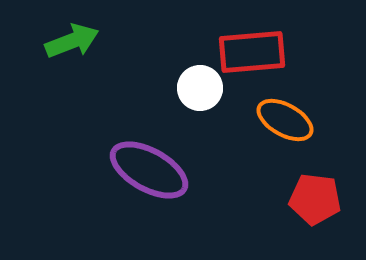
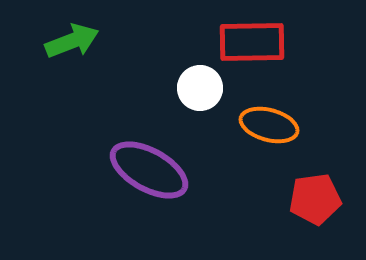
red rectangle: moved 10 px up; rotated 4 degrees clockwise
orange ellipse: moved 16 px left, 5 px down; rotated 14 degrees counterclockwise
red pentagon: rotated 15 degrees counterclockwise
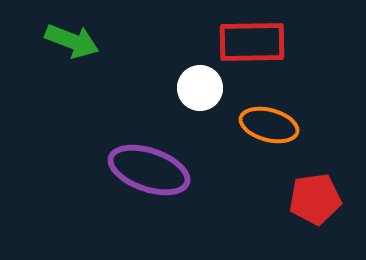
green arrow: rotated 42 degrees clockwise
purple ellipse: rotated 10 degrees counterclockwise
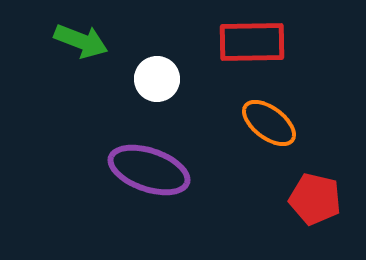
green arrow: moved 9 px right
white circle: moved 43 px left, 9 px up
orange ellipse: moved 2 px up; rotated 22 degrees clockwise
red pentagon: rotated 21 degrees clockwise
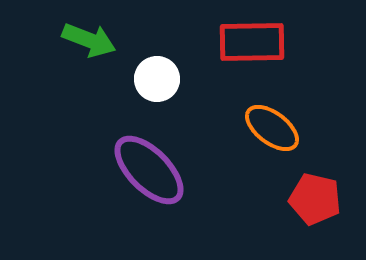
green arrow: moved 8 px right, 1 px up
orange ellipse: moved 3 px right, 5 px down
purple ellipse: rotated 26 degrees clockwise
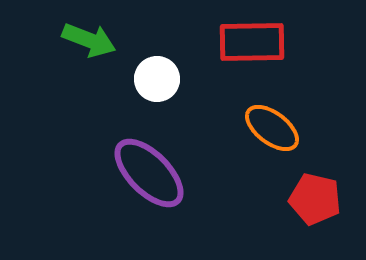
purple ellipse: moved 3 px down
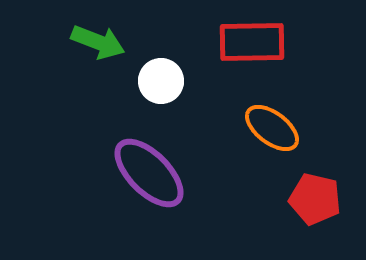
green arrow: moved 9 px right, 2 px down
white circle: moved 4 px right, 2 px down
